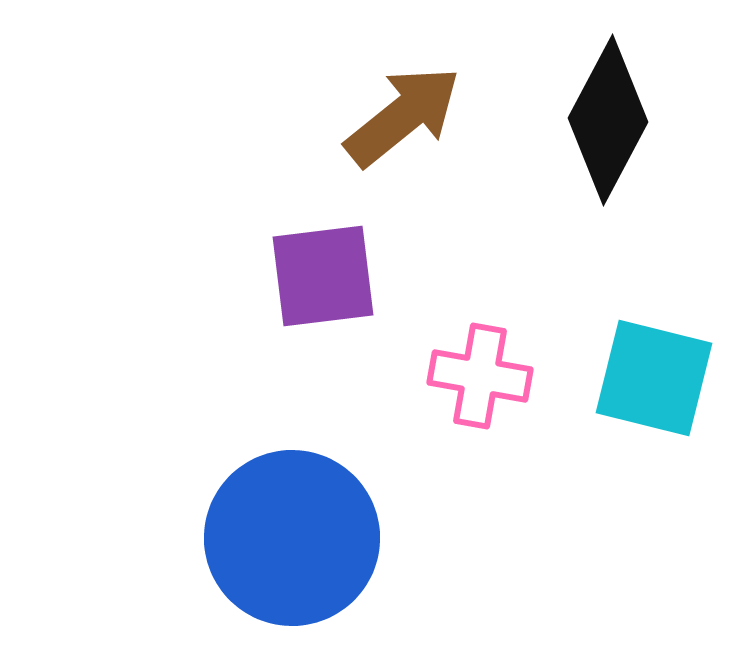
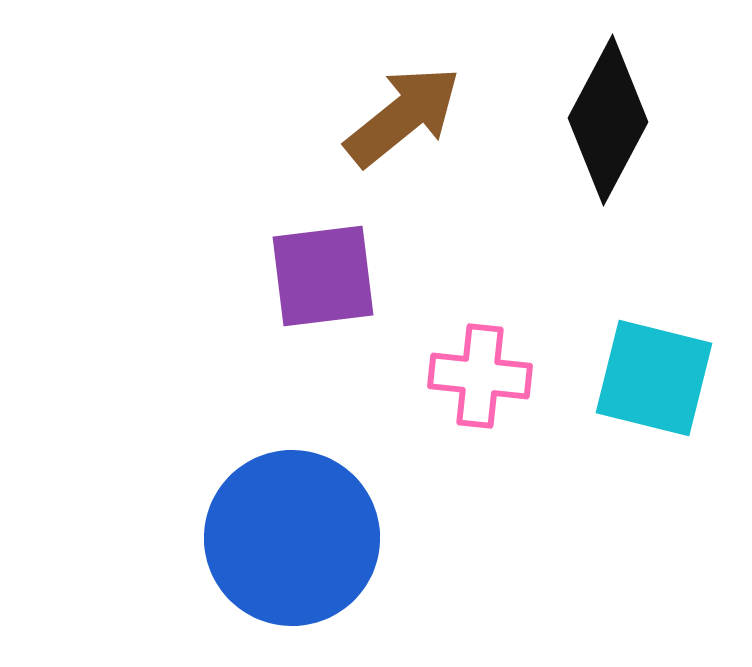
pink cross: rotated 4 degrees counterclockwise
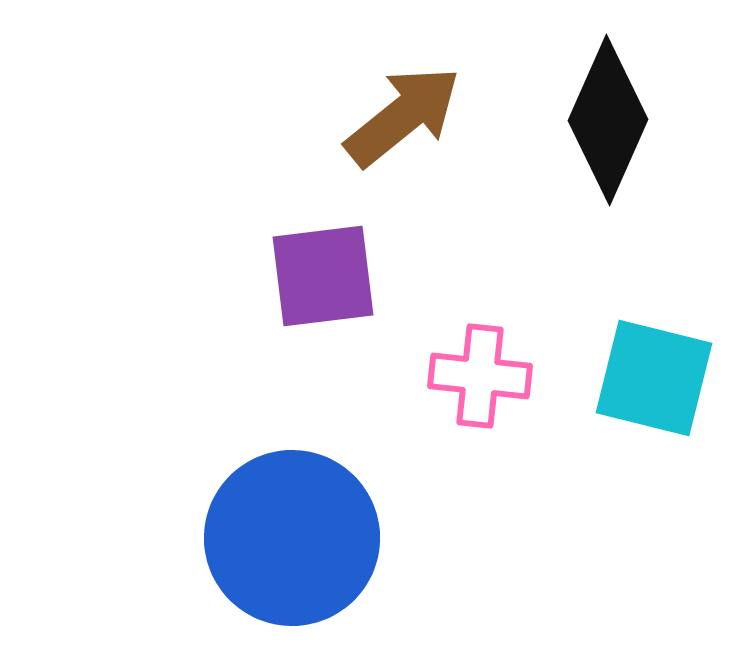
black diamond: rotated 4 degrees counterclockwise
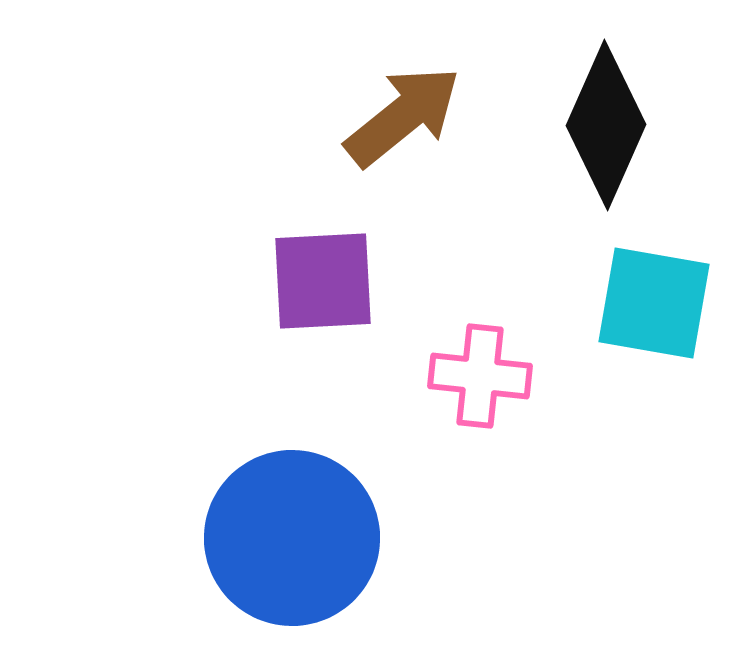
black diamond: moved 2 px left, 5 px down
purple square: moved 5 px down; rotated 4 degrees clockwise
cyan square: moved 75 px up; rotated 4 degrees counterclockwise
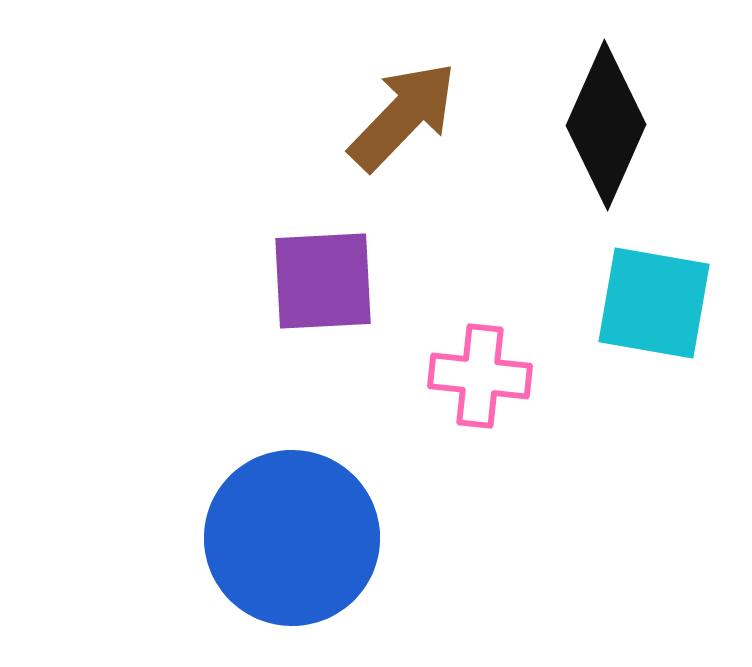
brown arrow: rotated 7 degrees counterclockwise
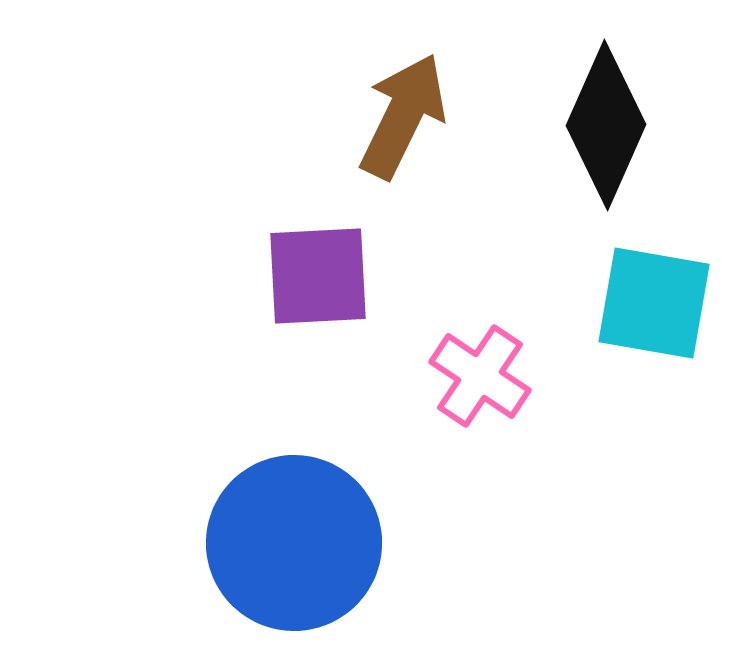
brown arrow: rotated 18 degrees counterclockwise
purple square: moved 5 px left, 5 px up
pink cross: rotated 28 degrees clockwise
blue circle: moved 2 px right, 5 px down
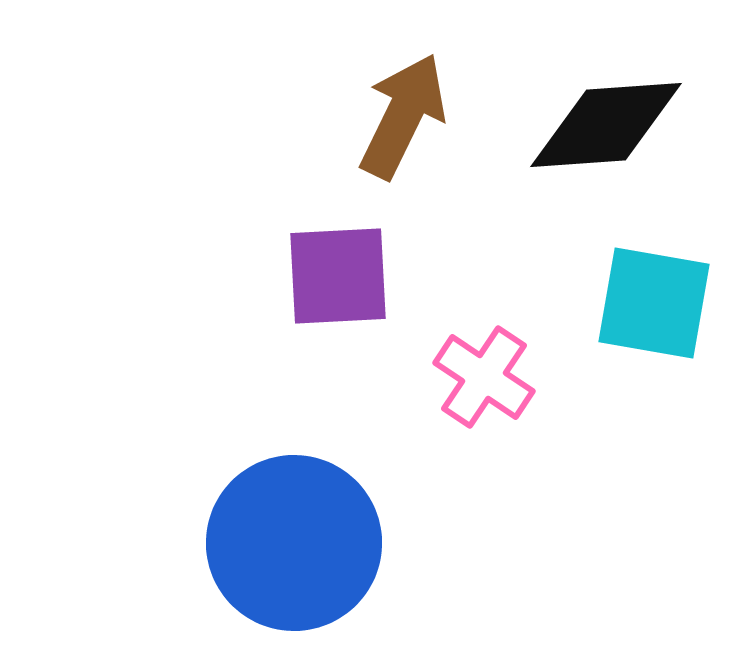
black diamond: rotated 62 degrees clockwise
purple square: moved 20 px right
pink cross: moved 4 px right, 1 px down
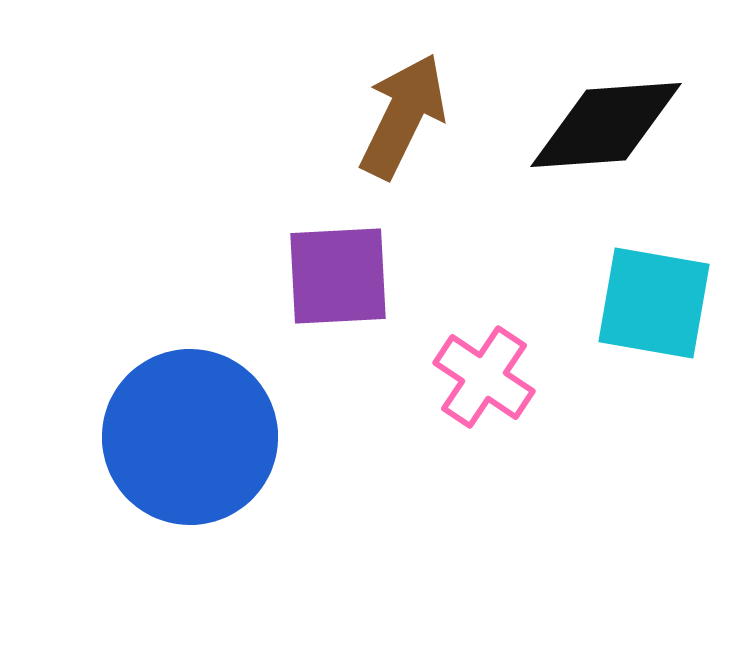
blue circle: moved 104 px left, 106 px up
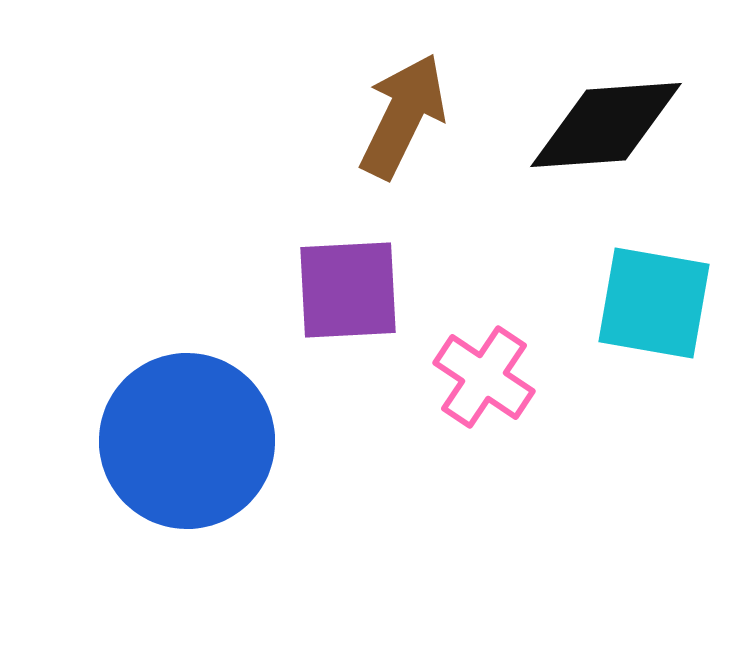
purple square: moved 10 px right, 14 px down
blue circle: moved 3 px left, 4 px down
